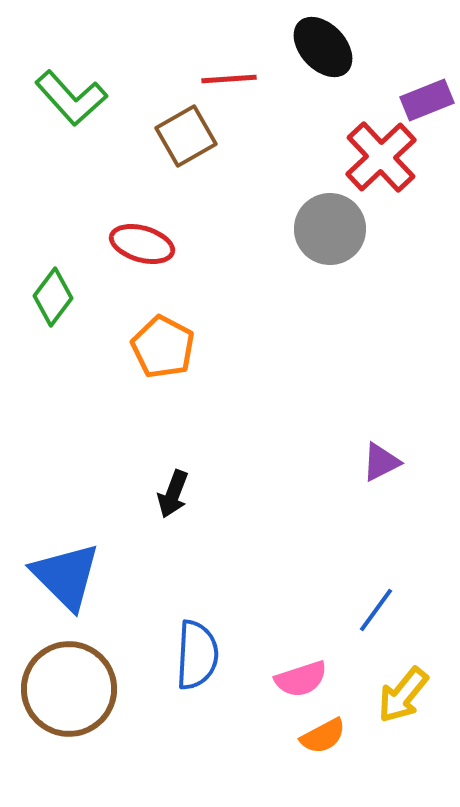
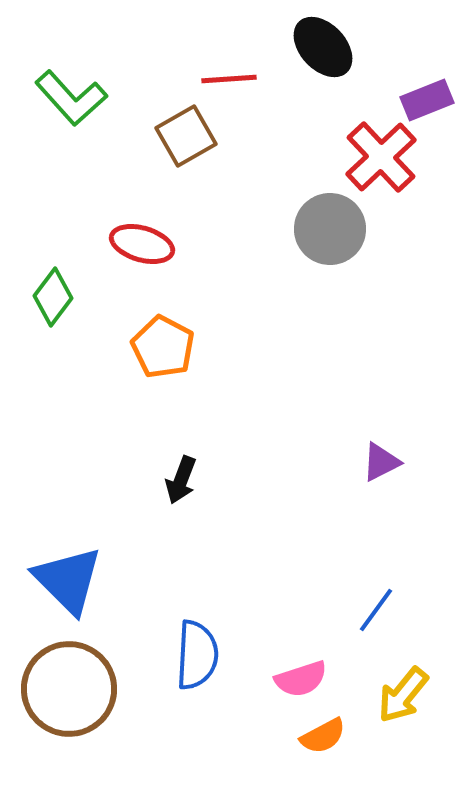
black arrow: moved 8 px right, 14 px up
blue triangle: moved 2 px right, 4 px down
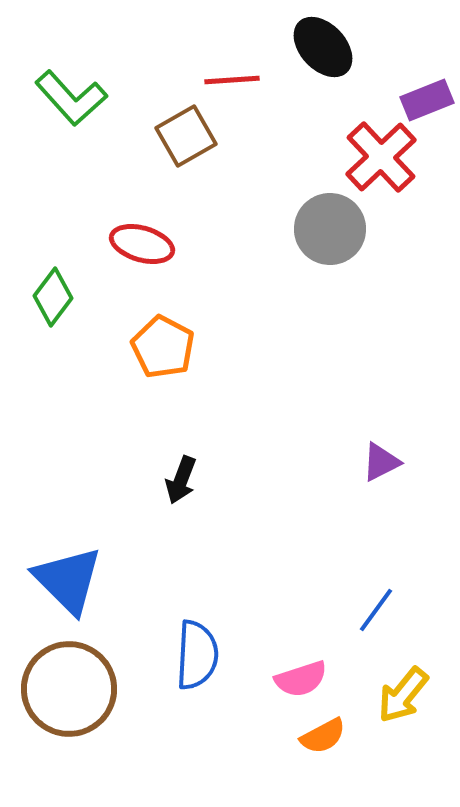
red line: moved 3 px right, 1 px down
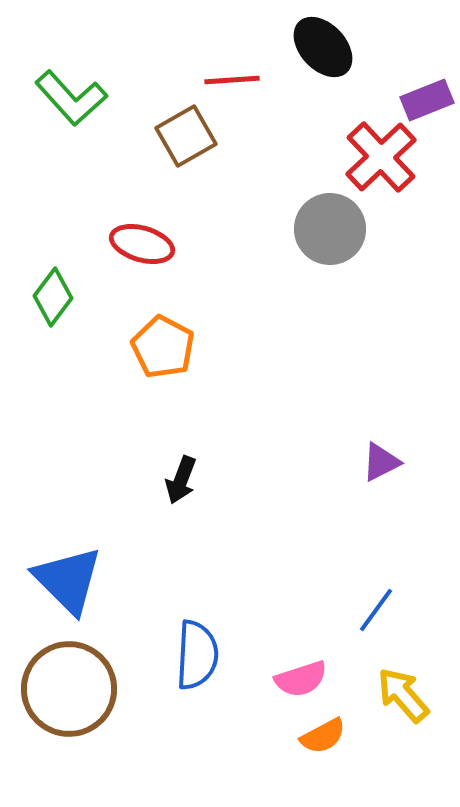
yellow arrow: rotated 100 degrees clockwise
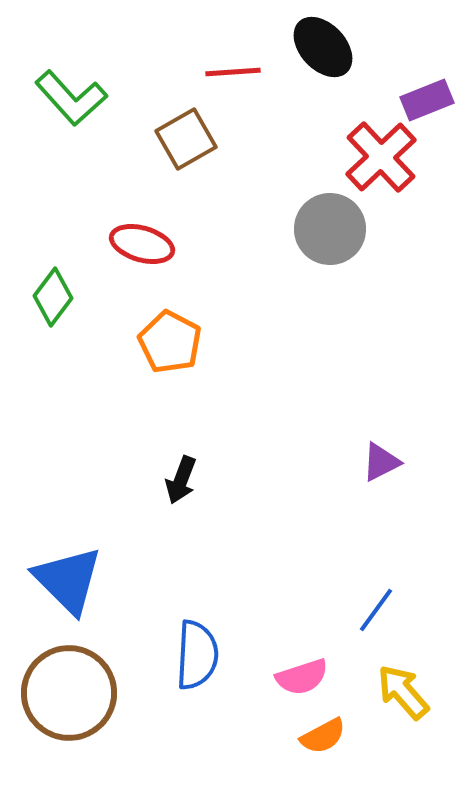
red line: moved 1 px right, 8 px up
brown square: moved 3 px down
orange pentagon: moved 7 px right, 5 px up
pink semicircle: moved 1 px right, 2 px up
brown circle: moved 4 px down
yellow arrow: moved 3 px up
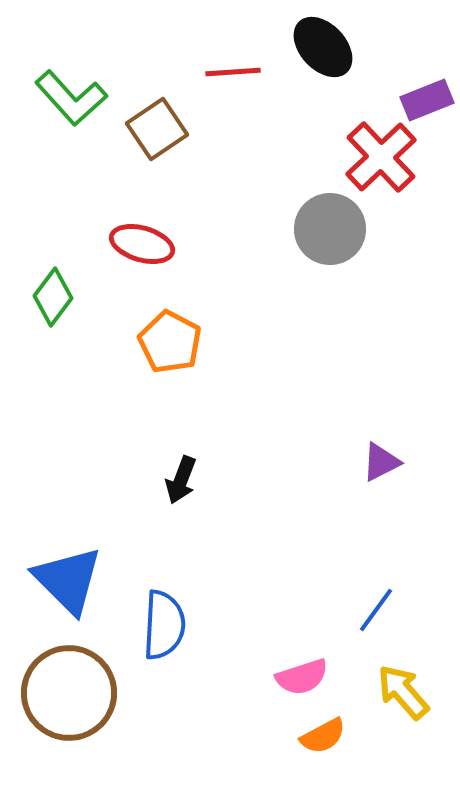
brown square: moved 29 px left, 10 px up; rotated 4 degrees counterclockwise
blue semicircle: moved 33 px left, 30 px up
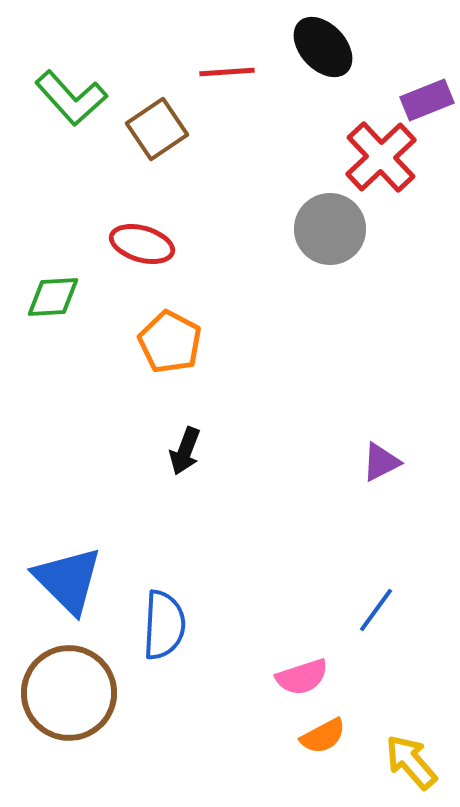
red line: moved 6 px left
green diamond: rotated 50 degrees clockwise
black arrow: moved 4 px right, 29 px up
yellow arrow: moved 8 px right, 70 px down
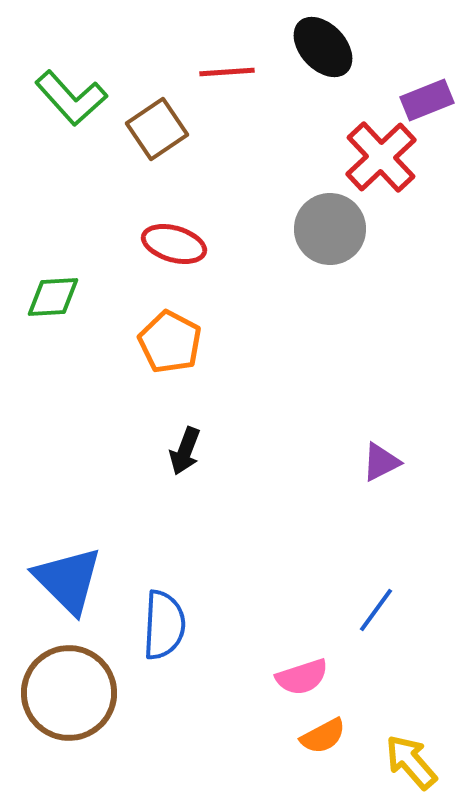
red ellipse: moved 32 px right
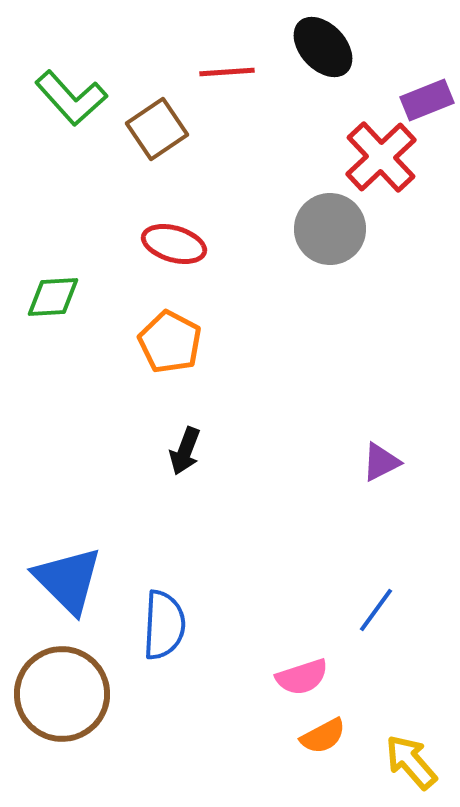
brown circle: moved 7 px left, 1 px down
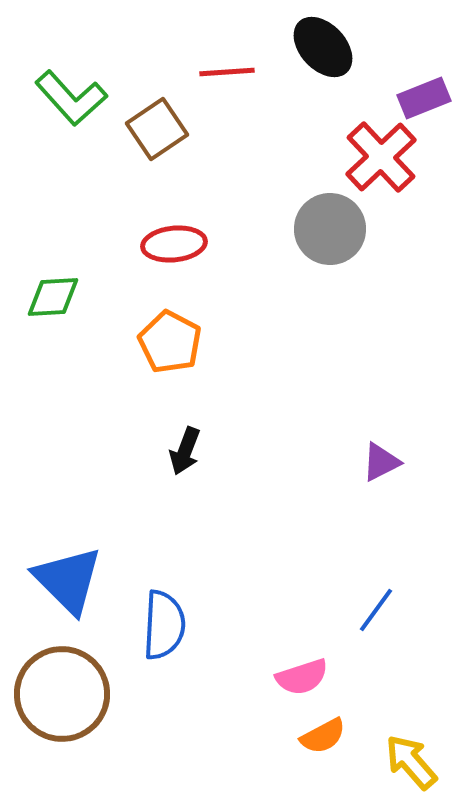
purple rectangle: moved 3 px left, 2 px up
red ellipse: rotated 22 degrees counterclockwise
